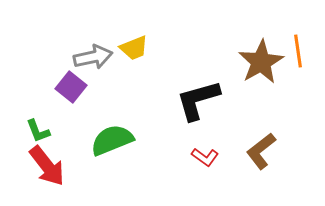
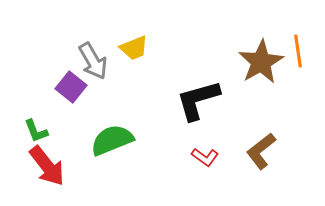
gray arrow: moved 4 px down; rotated 72 degrees clockwise
green L-shape: moved 2 px left
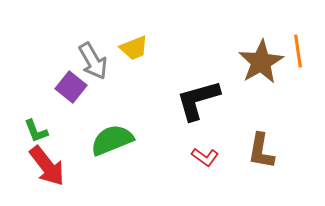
brown L-shape: rotated 42 degrees counterclockwise
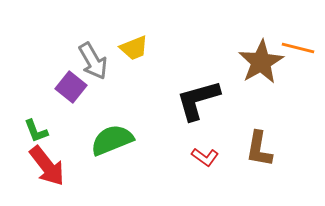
orange line: moved 3 px up; rotated 68 degrees counterclockwise
brown L-shape: moved 2 px left, 2 px up
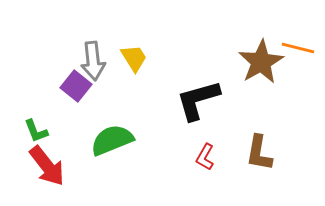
yellow trapezoid: moved 10 px down; rotated 100 degrees counterclockwise
gray arrow: rotated 24 degrees clockwise
purple square: moved 5 px right, 1 px up
brown L-shape: moved 4 px down
red L-shape: rotated 84 degrees clockwise
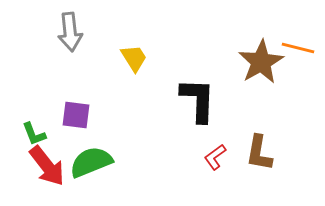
gray arrow: moved 23 px left, 29 px up
purple square: moved 29 px down; rotated 32 degrees counterclockwise
black L-shape: rotated 108 degrees clockwise
green L-shape: moved 2 px left, 3 px down
green semicircle: moved 21 px left, 22 px down
red L-shape: moved 10 px right; rotated 24 degrees clockwise
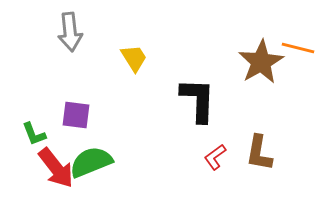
red arrow: moved 9 px right, 2 px down
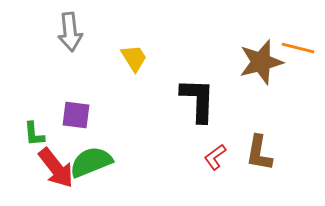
brown star: rotated 15 degrees clockwise
green L-shape: rotated 16 degrees clockwise
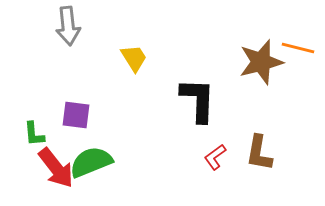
gray arrow: moved 2 px left, 6 px up
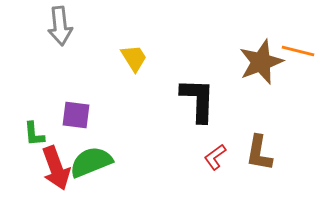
gray arrow: moved 8 px left
orange line: moved 3 px down
brown star: rotated 6 degrees counterclockwise
red arrow: rotated 18 degrees clockwise
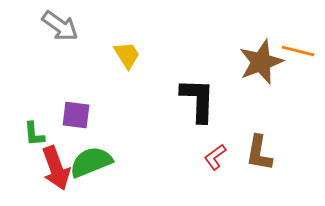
gray arrow: rotated 48 degrees counterclockwise
yellow trapezoid: moved 7 px left, 3 px up
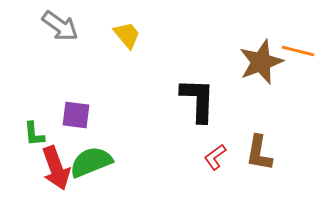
yellow trapezoid: moved 20 px up; rotated 8 degrees counterclockwise
